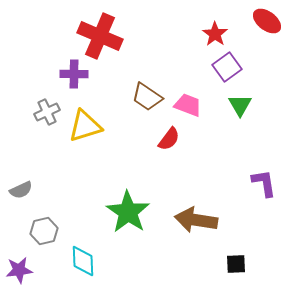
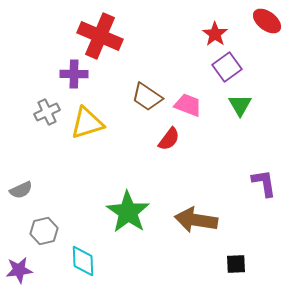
yellow triangle: moved 2 px right, 3 px up
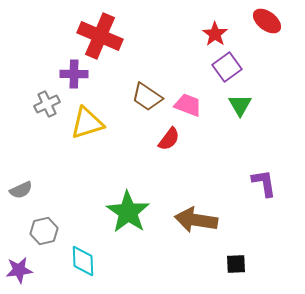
gray cross: moved 8 px up
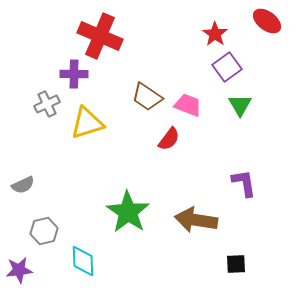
purple L-shape: moved 20 px left
gray semicircle: moved 2 px right, 5 px up
